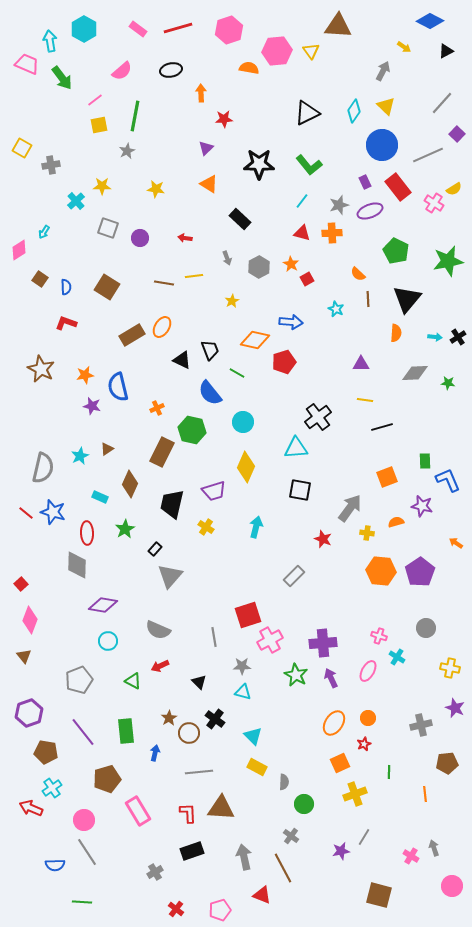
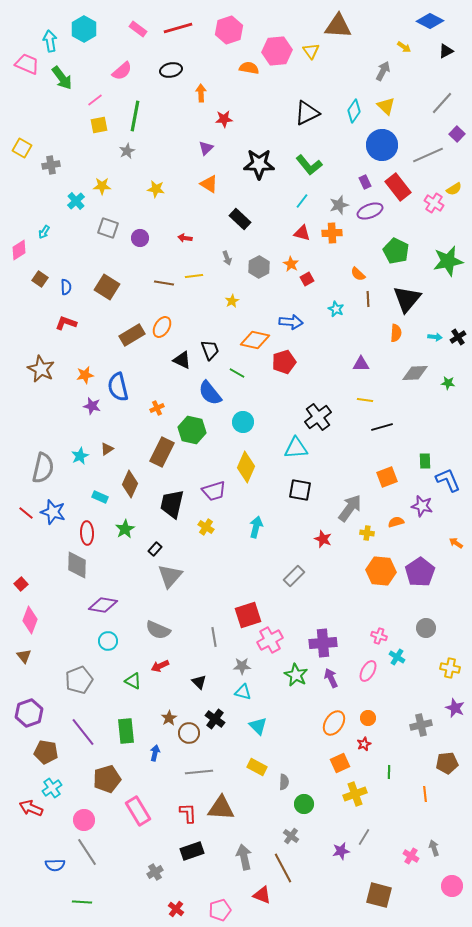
cyan triangle at (253, 736): moved 5 px right, 10 px up
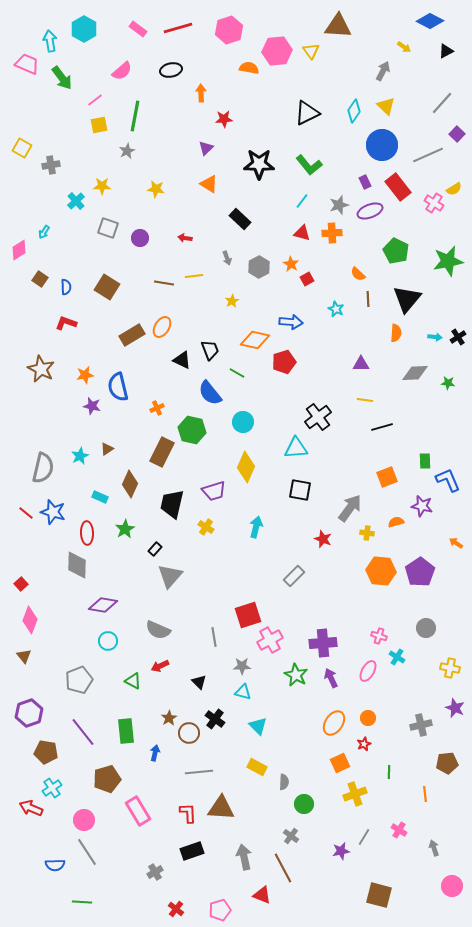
pink cross at (411, 856): moved 12 px left, 26 px up
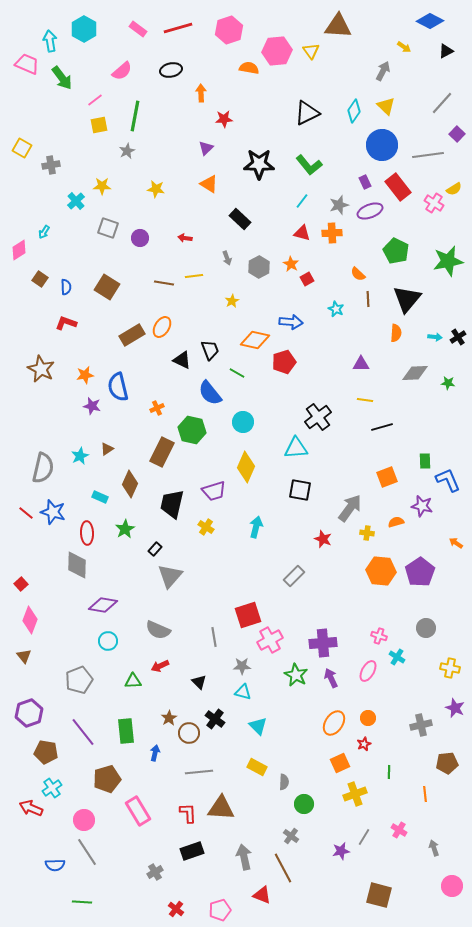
gray line at (428, 155): rotated 16 degrees clockwise
green triangle at (133, 681): rotated 30 degrees counterclockwise
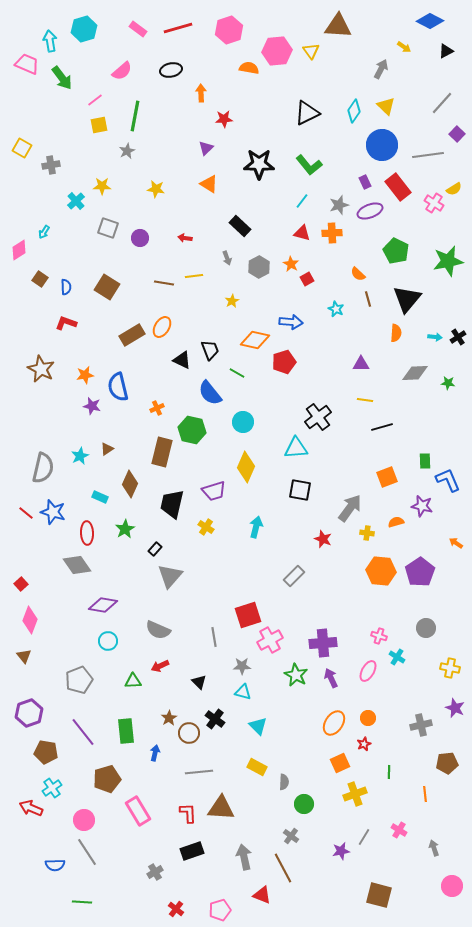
cyan hexagon at (84, 29): rotated 15 degrees clockwise
gray arrow at (383, 71): moved 2 px left, 2 px up
black rectangle at (240, 219): moved 7 px down
brown line at (368, 299): rotated 14 degrees counterclockwise
brown rectangle at (162, 452): rotated 12 degrees counterclockwise
gray diamond at (77, 565): rotated 36 degrees counterclockwise
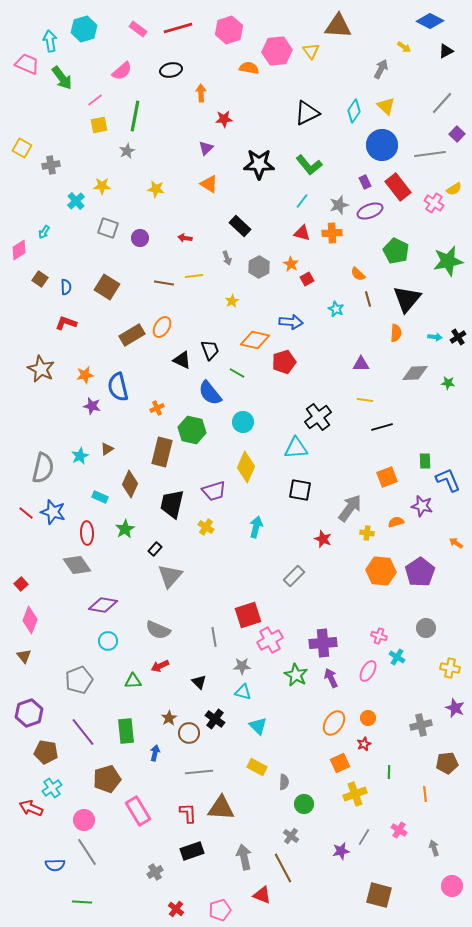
gray line at (428, 155): moved 2 px right, 1 px up
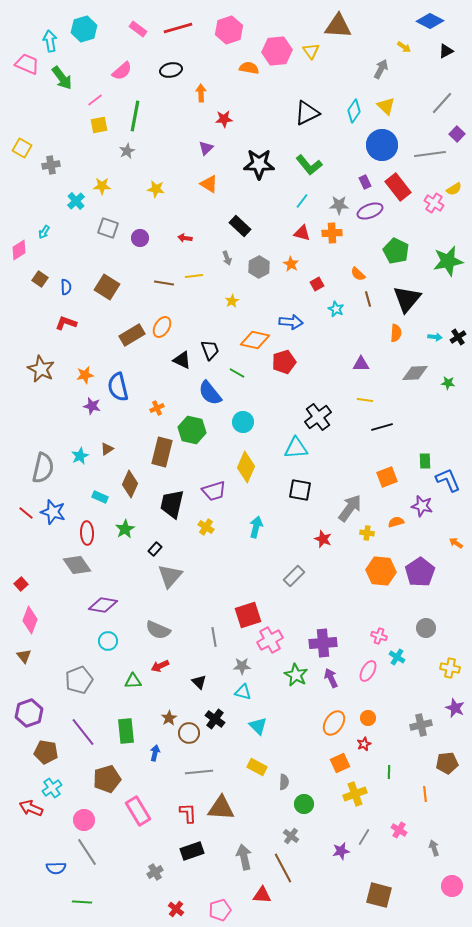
gray star at (339, 205): rotated 18 degrees clockwise
red square at (307, 279): moved 10 px right, 5 px down
blue semicircle at (55, 865): moved 1 px right, 3 px down
red triangle at (262, 895): rotated 18 degrees counterclockwise
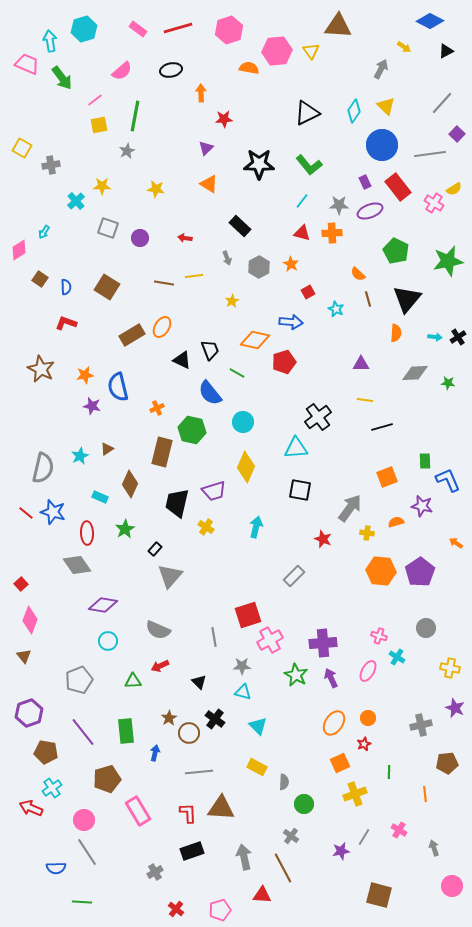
red square at (317, 284): moved 9 px left, 8 px down
black trapezoid at (172, 504): moved 5 px right, 1 px up
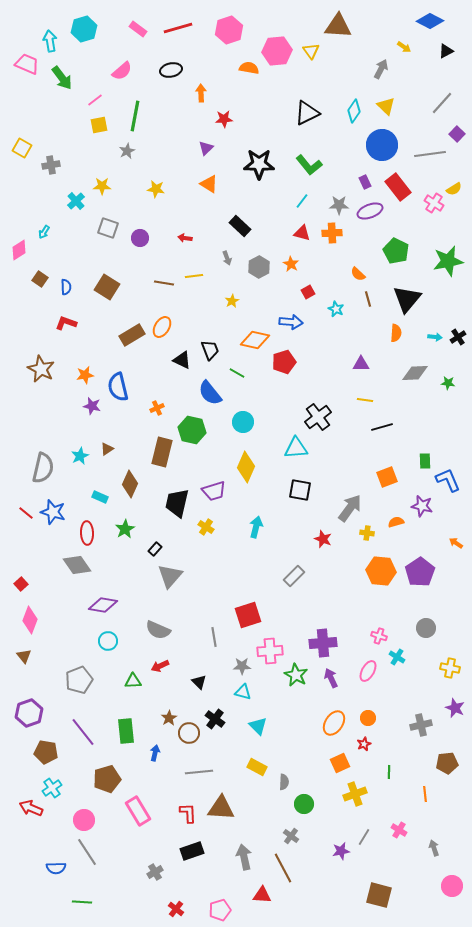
pink cross at (270, 640): moved 11 px down; rotated 25 degrees clockwise
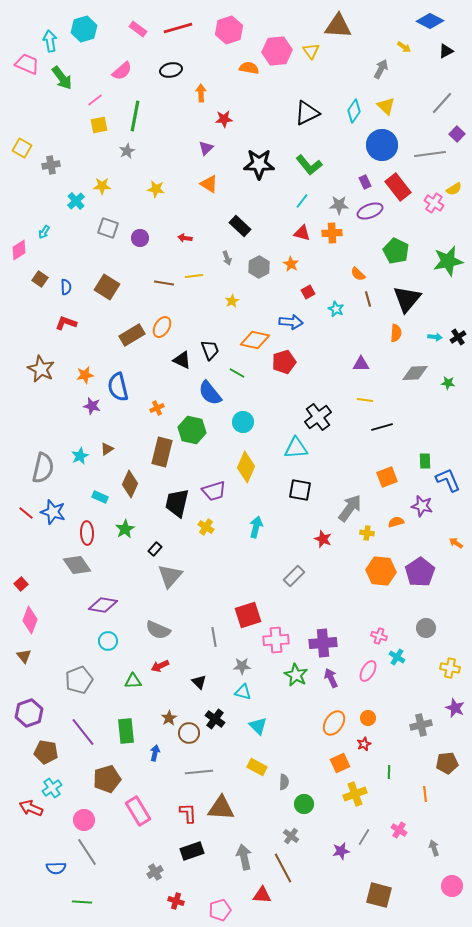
pink cross at (270, 651): moved 6 px right, 11 px up
red cross at (176, 909): moved 8 px up; rotated 21 degrees counterclockwise
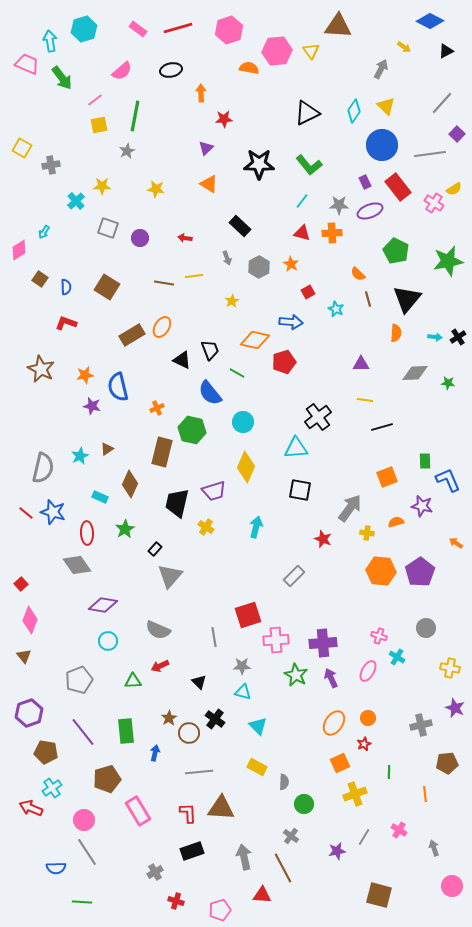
purple star at (341, 851): moved 4 px left
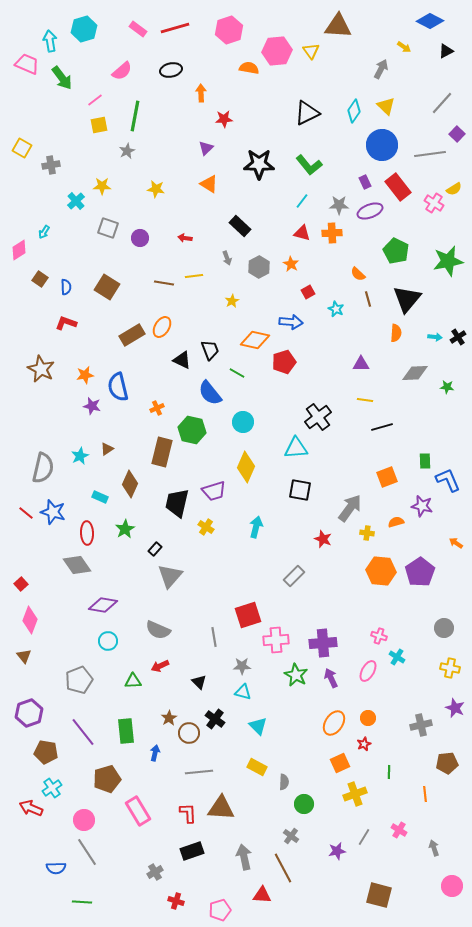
red line at (178, 28): moved 3 px left
green star at (448, 383): moved 1 px left, 4 px down
gray circle at (426, 628): moved 18 px right
